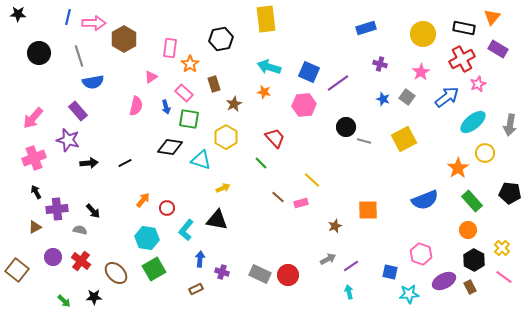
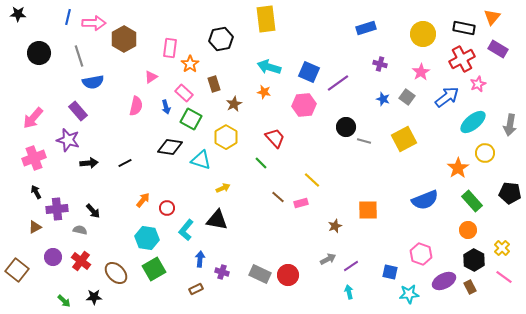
green square at (189, 119): moved 2 px right; rotated 20 degrees clockwise
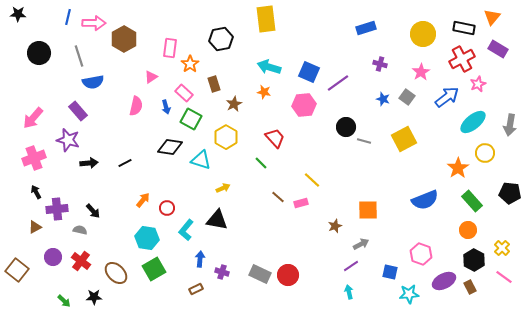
gray arrow at (328, 259): moved 33 px right, 15 px up
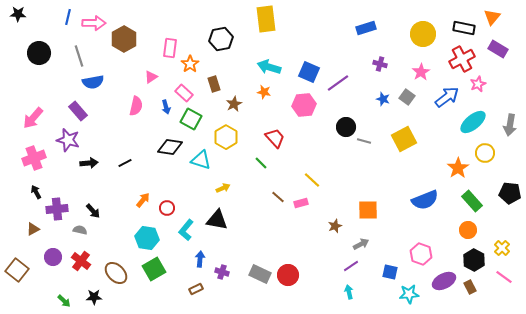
brown triangle at (35, 227): moved 2 px left, 2 px down
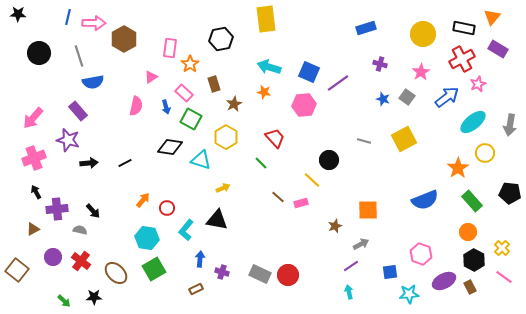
black circle at (346, 127): moved 17 px left, 33 px down
orange circle at (468, 230): moved 2 px down
blue square at (390, 272): rotated 21 degrees counterclockwise
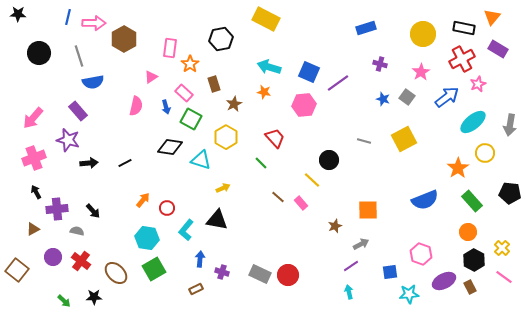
yellow rectangle at (266, 19): rotated 56 degrees counterclockwise
pink rectangle at (301, 203): rotated 64 degrees clockwise
gray semicircle at (80, 230): moved 3 px left, 1 px down
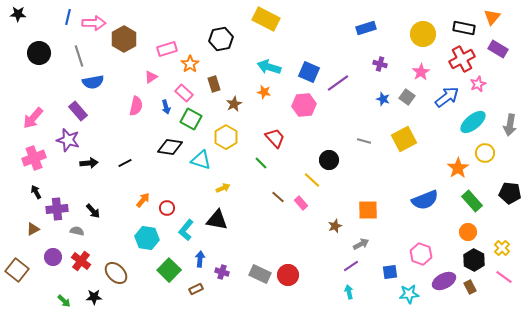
pink rectangle at (170, 48): moved 3 px left, 1 px down; rotated 66 degrees clockwise
green square at (154, 269): moved 15 px right, 1 px down; rotated 15 degrees counterclockwise
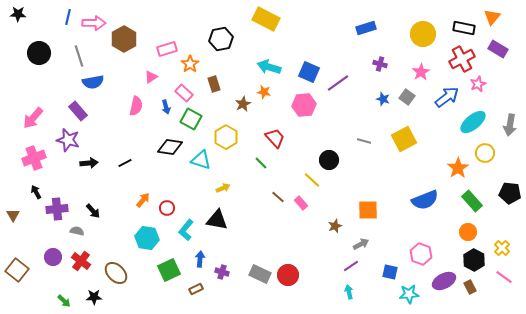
brown star at (234, 104): moved 9 px right
brown triangle at (33, 229): moved 20 px left, 14 px up; rotated 32 degrees counterclockwise
green square at (169, 270): rotated 20 degrees clockwise
blue square at (390, 272): rotated 21 degrees clockwise
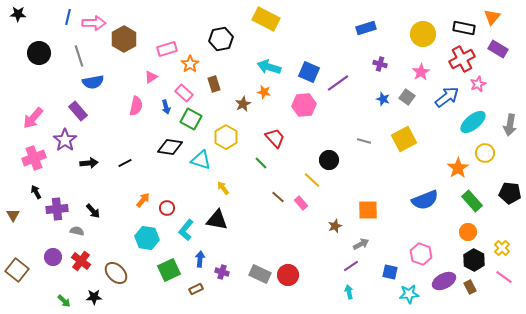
purple star at (68, 140): moved 3 px left; rotated 20 degrees clockwise
yellow arrow at (223, 188): rotated 104 degrees counterclockwise
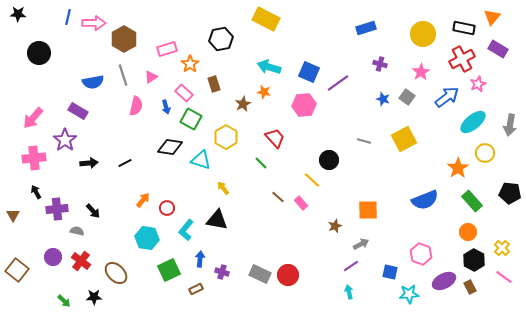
gray line at (79, 56): moved 44 px right, 19 px down
purple rectangle at (78, 111): rotated 18 degrees counterclockwise
pink cross at (34, 158): rotated 15 degrees clockwise
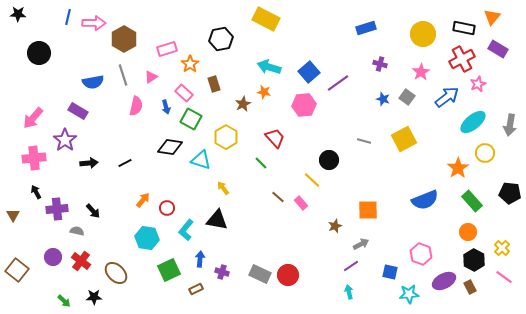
blue square at (309, 72): rotated 25 degrees clockwise
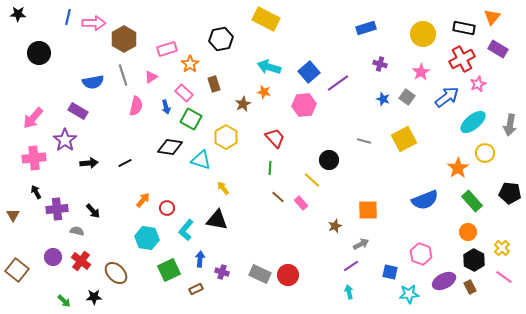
green line at (261, 163): moved 9 px right, 5 px down; rotated 48 degrees clockwise
